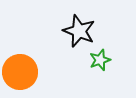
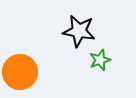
black star: rotated 12 degrees counterclockwise
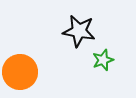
green star: moved 3 px right
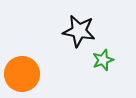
orange circle: moved 2 px right, 2 px down
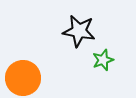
orange circle: moved 1 px right, 4 px down
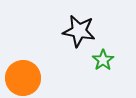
green star: rotated 15 degrees counterclockwise
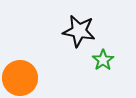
orange circle: moved 3 px left
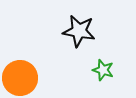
green star: moved 10 px down; rotated 20 degrees counterclockwise
